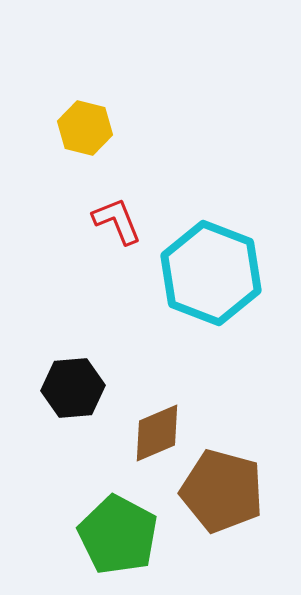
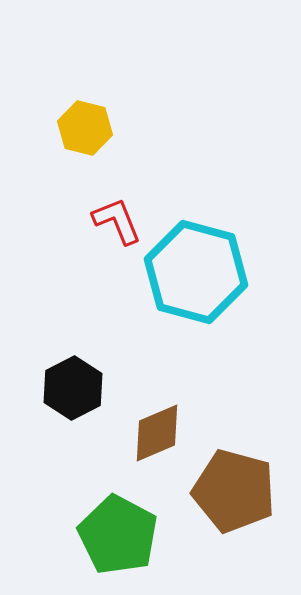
cyan hexagon: moved 15 px left, 1 px up; rotated 6 degrees counterclockwise
black hexagon: rotated 22 degrees counterclockwise
brown pentagon: moved 12 px right
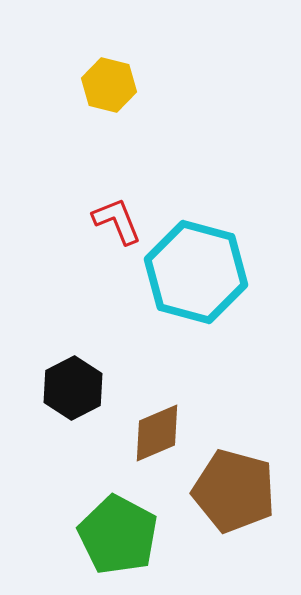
yellow hexagon: moved 24 px right, 43 px up
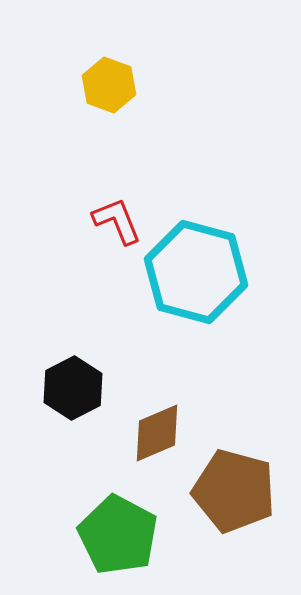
yellow hexagon: rotated 6 degrees clockwise
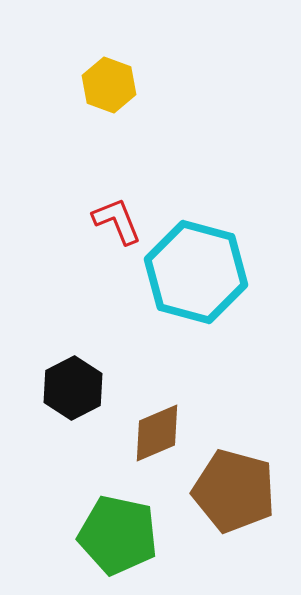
green pentagon: rotated 16 degrees counterclockwise
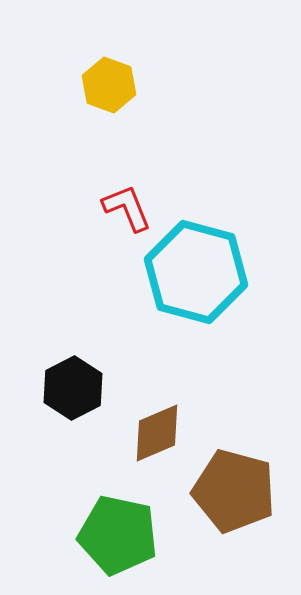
red L-shape: moved 10 px right, 13 px up
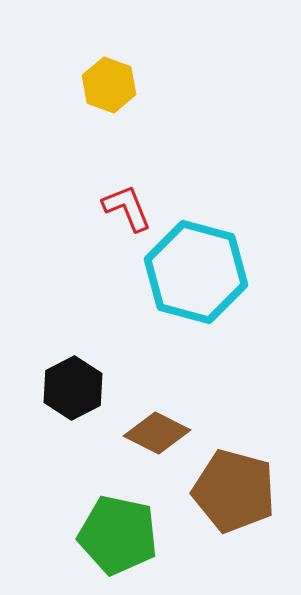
brown diamond: rotated 50 degrees clockwise
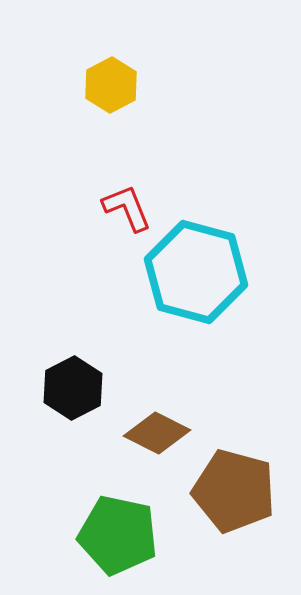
yellow hexagon: moved 2 px right; rotated 12 degrees clockwise
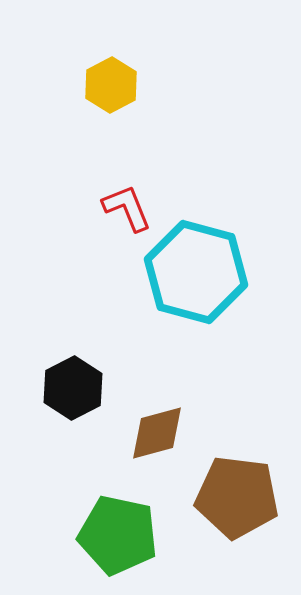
brown diamond: rotated 42 degrees counterclockwise
brown pentagon: moved 3 px right, 6 px down; rotated 8 degrees counterclockwise
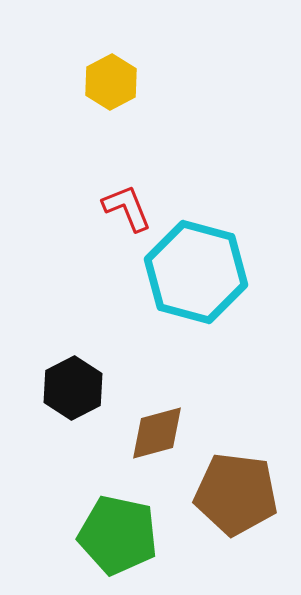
yellow hexagon: moved 3 px up
brown pentagon: moved 1 px left, 3 px up
